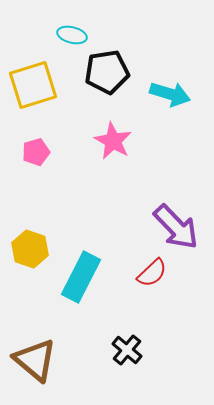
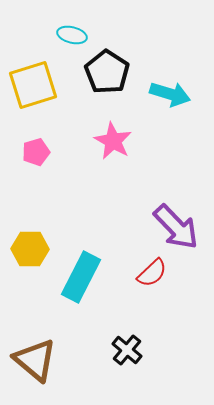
black pentagon: rotated 30 degrees counterclockwise
yellow hexagon: rotated 18 degrees counterclockwise
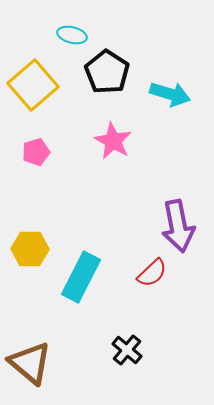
yellow square: rotated 24 degrees counterclockwise
purple arrow: moved 2 px right, 1 px up; rotated 33 degrees clockwise
brown triangle: moved 5 px left, 3 px down
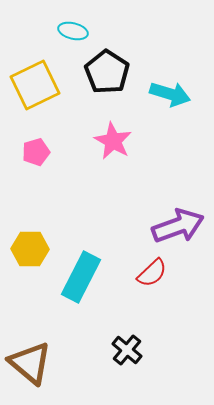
cyan ellipse: moved 1 px right, 4 px up
yellow square: moved 2 px right; rotated 15 degrees clockwise
purple arrow: rotated 99 degrees counterclockwise
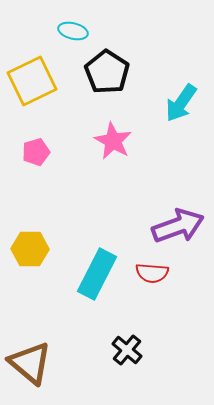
yellow square: moved 3 px left, 4 px up
cyan arrow: moved 11 px right, 9 px down; rotated 108 degrees clockwise
red semicircle: rotated 48 degrees clockwise
cyan rectangle: moved 16 px right, 3 px up
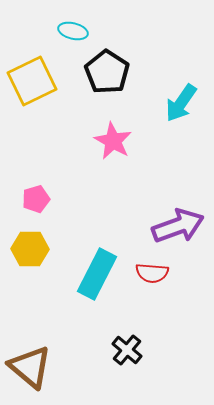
pink pentagon: moved 47 px down
brown triangle: moved 4 px down
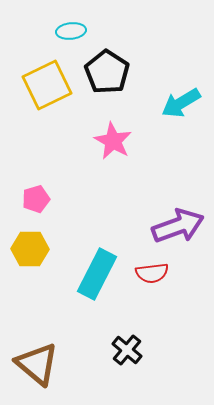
cyan ellipse: moved 2 px left; rotated 20 degrees counterclockwise
yellow square: moved 15 px right, 4 px down
cyan arrow: rotated 24 degrees clockwise
red semicircle: rotated 12 degrees counterclockwise
brown triangle: moved 7 px right, 3 px up
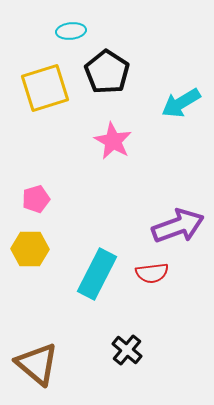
yellow square: moved 2 px left, 3 px down; rotated 9 degrees clockwise
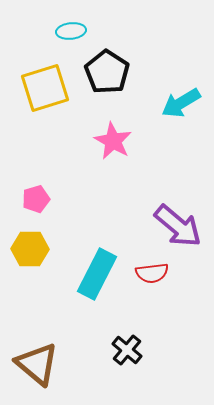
purple arrow: rotated 60 degrees clockwise
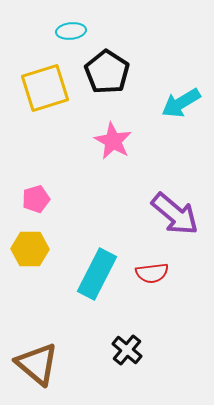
purple arrow: moved 3 px left, 12 px up
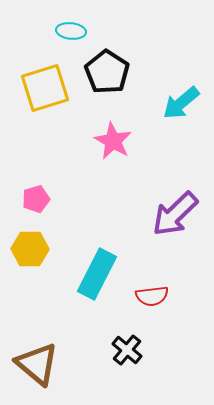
cyan ellipse: rotated 12 degrees clockwise
cyan arrow: rotated 9 degrees counterclockwise
purple arrow: rotated 96 degrees clockwise
red semicircle: moved 23 px down
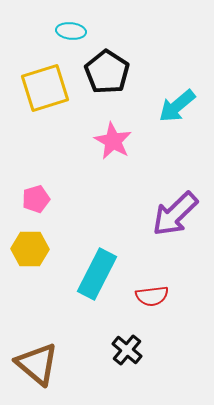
cyan arrow: moved 4 px left, 3 px down
